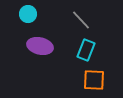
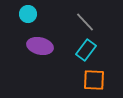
gray line: moved 4 px right, 2 px down
cyan rectangle: rotated 15 degrees clockwise
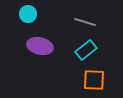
gray line: rotated 30 degrees counterclockwise
cyan rectangle: rotated 15 degrees clockwise
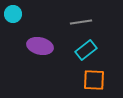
cyan circle: moved 15 px left
gray line: moved 4 px left; rotated 25 degrees counterclockwise
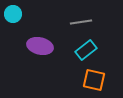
orange square: rotated 10 degrees clockwise
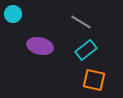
gray line: rotated 40 degrees clockwise
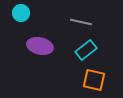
cyan circle: moved 8 px right, 1 px up
gray line: rotated 20 degrees counterclockwise
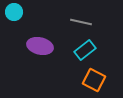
cyan circle: moved 7 px left, 1 px up
cyan rectangle: moved 1 px left
orange square: rotated 15 degrees clockwise
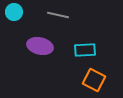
gray line: moved 23 px left, 7 px up
cyan rectangle: rotated 35 degrees clockwise
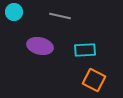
gray line: moved 2 px right, 1 px down
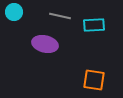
purple ellipse: moved 5 px right, 2 px up
cyan rectangle: moved 9 px right, 25 px up
orange square: rotated 20 degrees counterclockwise
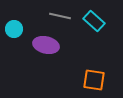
cyan circle: moved 17 px down
cyan rectangle: moved 4 px up; rotated 45 degrees clockwise
purple ellipse: moved 1 px right, 1 px down
